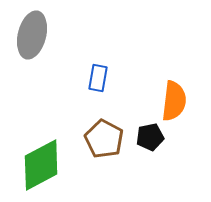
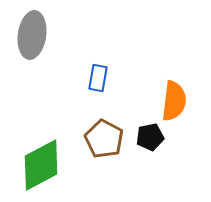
gray ellipse: rotated 6 degrees counterclockwise
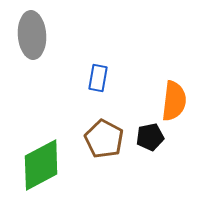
gray ellipse: rotated 12 degrees counterclockwise
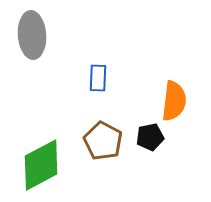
blue rectangle: rotated 8 degrees counterclockwise
brown pentagon: moved 1 px left, 2 px down
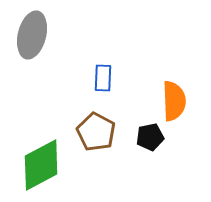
gray ellipse: rotated 18 degrees clockwise
blue rectangle: moved 5 px right
orange semicircle: rotated 9 degrees counterclockwise
brown pentagon: moved 7 px left, 9 px up
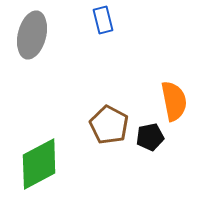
blue rectangle: moved 58 px up; rotated 16 degrees counterclockwise
orange semicircle: rotated 9 degrees counterclockwise
brown pentagon: moved 13 px right, 7 px up
green diamond: moved 2 px left, 1 px up
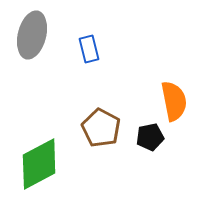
blue rectangle: moved 14 px left, 29 px down
brown pentagon: moved 8 px left, 3 px down
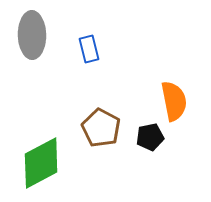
gray ellipse: rotated 15 degrees counterclockwise
green diamond: moved 2 px right, 1 px up
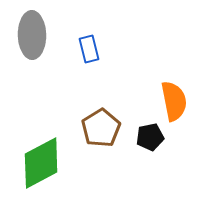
brown pentagon: rotated 12 degrees clockwise
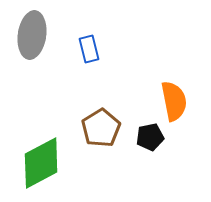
gray ellipse: rotated 9 degrees clockwise
